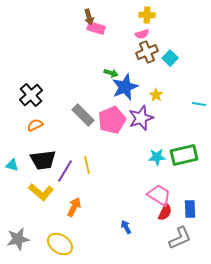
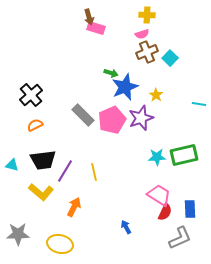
yellow line: moved 7 px right, 7 px down
gray star: moved 5 px up; rotated 10 degrees clockwise
yellow ellipse: rotated 20 degrees counterclockwise
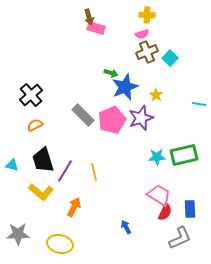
black trapezoid: rotated 80 degrees clockwise
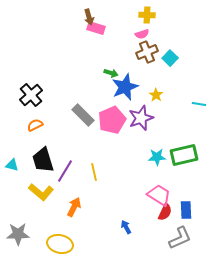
blue rectangle: moved 4 px left, 1 px down
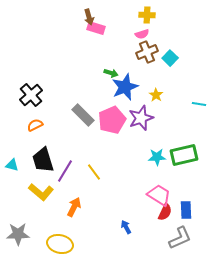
yellow line: rotated 24 degrees counterclockwise
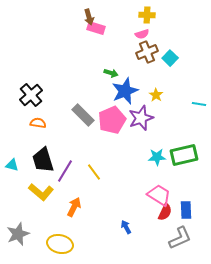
blue star: moved 4 px down
orange semicircle: moved 3 px right, 2 px up; rotated 35 degrees clockwise
gray star: rotated 20 degrees counterclockwise
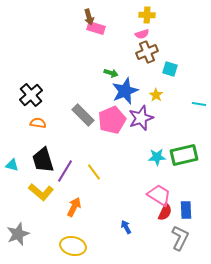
cyan square: moved 11 px down; rotated 28 degrees counterclockwise
gray L-shape: rotated 40 degrees counterclockwise
yellow ellipse: moved 13 px right, 2 px down
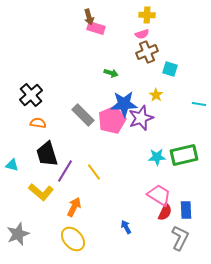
blue star: moved 1 px left, 13 px down; rotated 20 degrees clockwise
black trapezoid: moved 4 px right, 6 px up
yellow ellipse: moved 7 px up; rotated 35 degrees clockwise
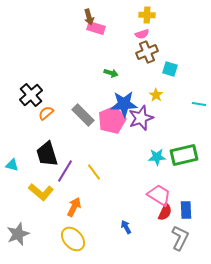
orange semicircle: moved 8 px right, 10 px up; rotated 49 degrees counterclockwise
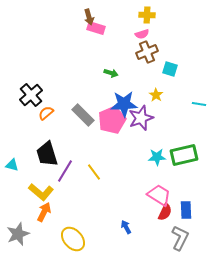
orange arrow: moved 30 px left, 5 px down
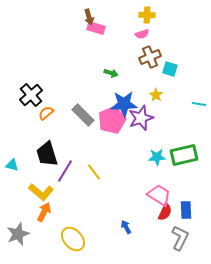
brown cross: moved 3 px right, 5 px down
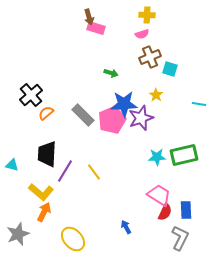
black trapezoid: rotated 20 degrees clockwise
